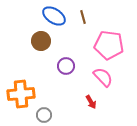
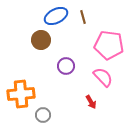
blue ellipse: moved 2 px right; rotated 60 degrees counterclockwise
brown circle: moved 1 px up
gray circle: moved 1 px left
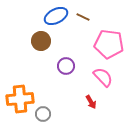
brown line: rotated 48 degrees counterclockwise
brown circle: moved 1 px down
pink pentagon: moved 1 px up
orange cross: moved 1 px left, 5 px down
gray circle: moved 1 px up
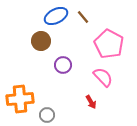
brown line: rotated 24 degrees clockwise
pink pentagon: rotated 20 degrees clockwise
purple circle: moved 3 px left, 1 px up
gray circle: moved 4 px right, 1 px down
